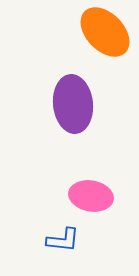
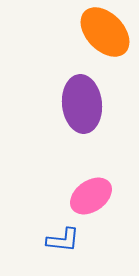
purple ellipse: moved 9 px right
pink ellipse: rotated 45 degrees counterclockwise
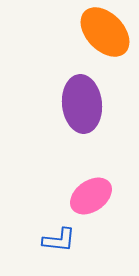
blue L-shape: moved 4 px left
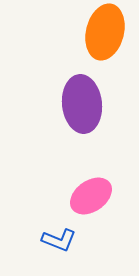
orange ellipse: rotated 58 degrees clockwise
blue L-shape: rotated 16 degrees clockwise
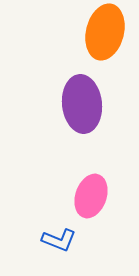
pink ellipse: rotated 36 degrees counterclockwise
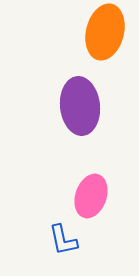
purple ellipse: moved 2 px left, 2 px down
blue L-shape: moved 4 px right; rotated 56 degrees clockwise
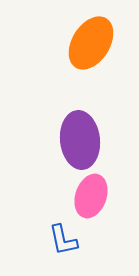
orange ellipse: moved 14 px left, 11 px down; rotated 18 degrees clockwise
purple ellipse: moved 34 px down
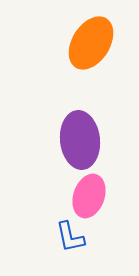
pink ellipse: moved 2 px left
blue L-shape: moved 7 px right, 3 px up
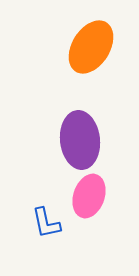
orange ellipse: moved 4 px down
blue L-shape: moved 24 px left, 14 px up
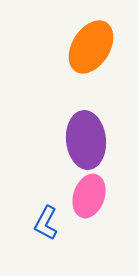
purple ellipse: moved 6 px right
blue L-shape: rotated 40 degrees clockwise
